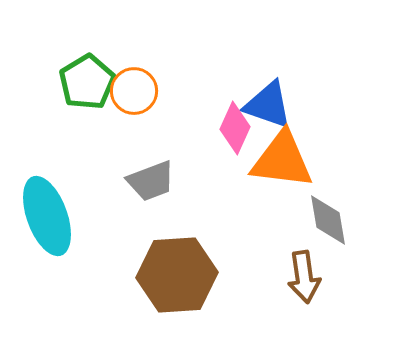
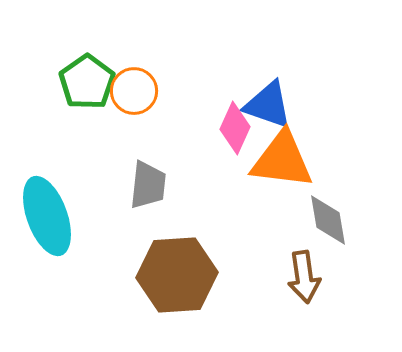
green pentagon: rotated 4 degrees counterclockwise
gray trapezoid: moved 3 px left, 4 px down; rotated 63 degrees counterclockwise
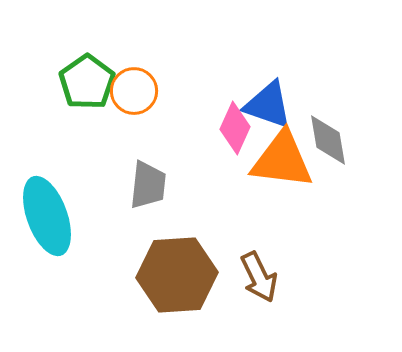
gray diamond: moved 80 px up
brown arrow: moved 45 px left; rotated 18 degrees counterclockwise
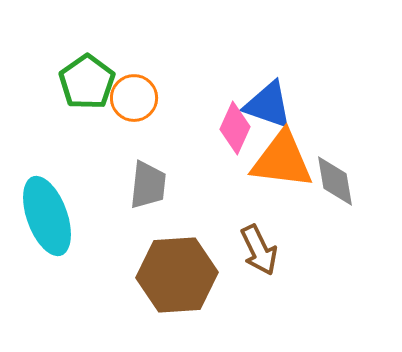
orange circle: moved 7 px down
gray diamond: moved 7 px right, 41 px down
brown arrow: moved 27 px up
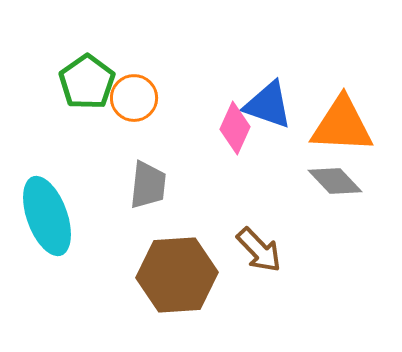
orange triangle: moved 60 px right, 35 px up; rotated 4 degrees counterclockwise
gray diamond: rotated 34 degrees counterclockwise
brown arrow: rotated 18 degrees counterclockwise
